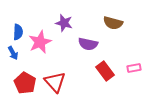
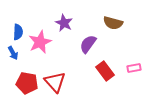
purple star: rotated 12 degrees clockwise
purple semicircle: rotated 114 degrees clockwise
red pentagon: moved 2 px right; rotated 20 degrees counterclockwise
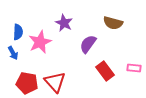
pink rectangle: rotated 16 degrees clockwise
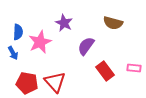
purple semicircle: moved 2 px left, 2 px down
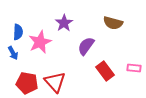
purple star: rotated 12 degrees clockwise
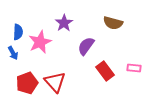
red pentagon: rotated 30 degrees counterclockwise
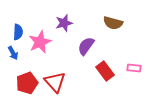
purple star: rotated 18 degrees clockwise
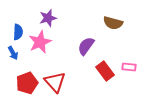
purple star: moved 16 px left, 5 px up
pink rectangle: moved 5 px left, 1 px up
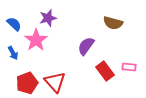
blue semicircle: moved 4 px left, 8 px up; rotated 49 degrees counterclockwise
pink star: moved 4 px left, 2 px up; rotated 10 degrees counterclockwise
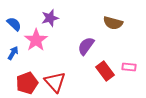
purple star: moved 2 px right
blue arrow: rotated 120 degrees counterclockwise
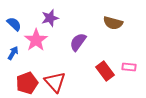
purple semicircle: moved 8 px left, 4 px up
